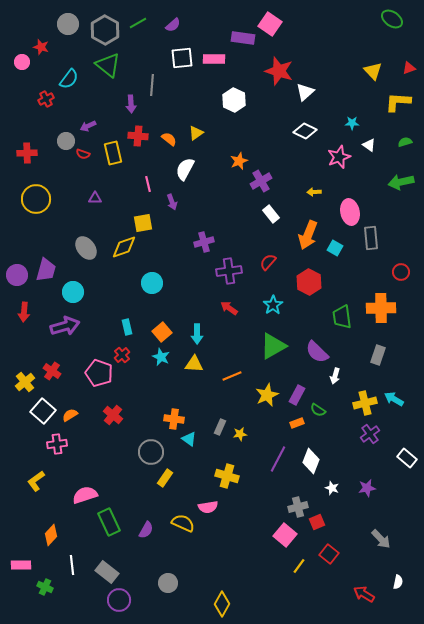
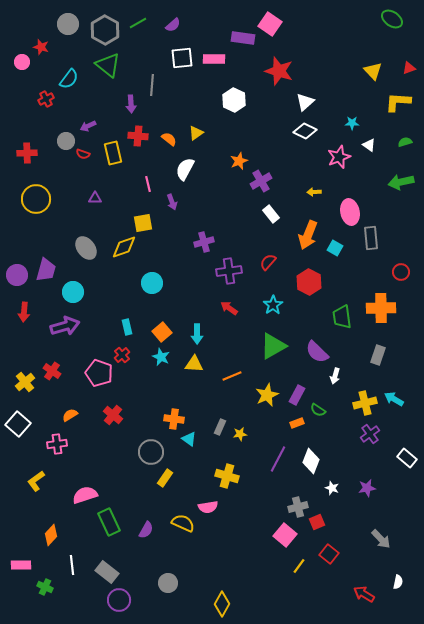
white triangle at (305, 92): moved 10 px down
white square at (43, 411): moved 25 px left, 13 px down
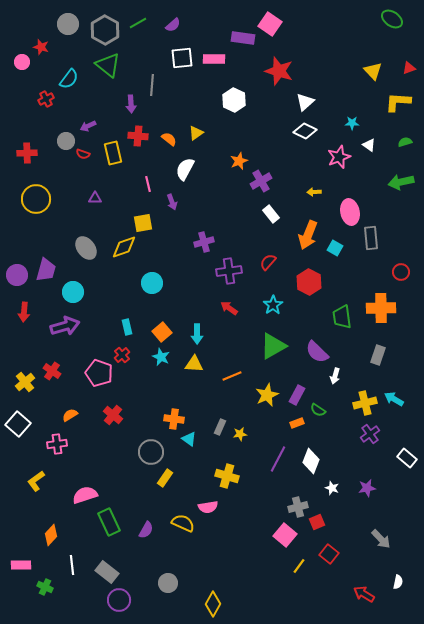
yellow diamond at (222, 604): moved 9 px left
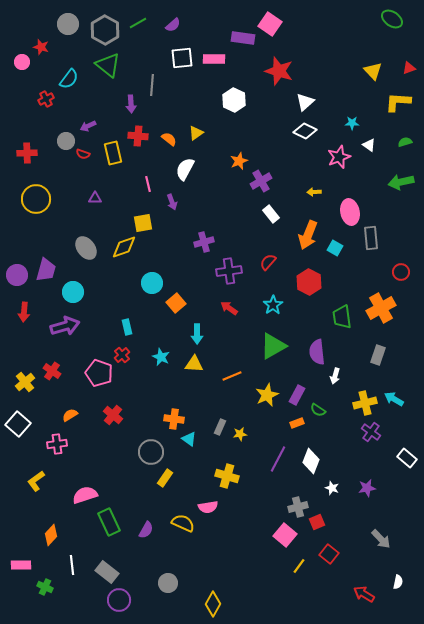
orange cross at (381, 308): rotated 28 degrees counterclockwise
orange square at (162, 332): moved 14 px right, 29 px up
purple semicircle at (317, 352): rotated 40 degrees clockwise
purple cross at (370, 434): moved 1 px right, 2 px up; rotated 18 degrees counterclockwise
